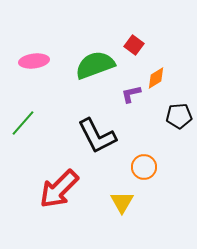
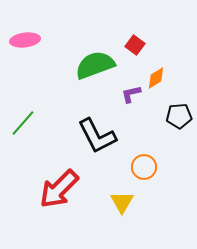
red square: moved 1 px right
pink ellipse: moved 9 px left, 21 px up
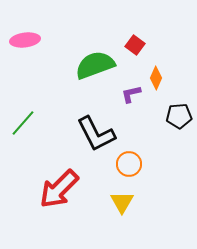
orange diamond: rotated 35 degrees counterclockwise
black L-shape: moved 1 px left, 2 px up
orange circle: moved 15 px left, 3 px up
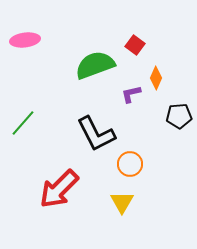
orange circle: moved 1 px right
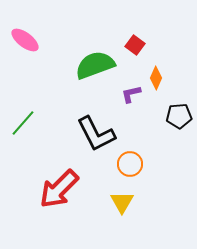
pink ellipse: rotated 44 degrees clockwise
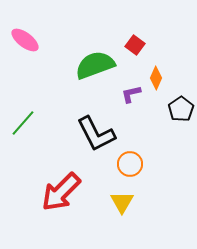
black pentagon: moved 2 px right, 7 px up; rotated 30 degrees counterclockwise
red arrow: moved 2 px right, 3 px down
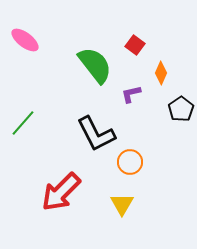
green semicircle: rotated 72 degrees clockwise
orange diamond: moved 5 px right, 5 px up
orange circle: moved 2 px up
yellow triangle: moved 2 px down
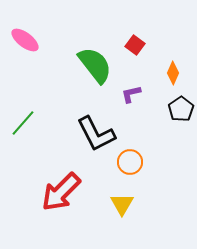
orange diamond: moved 12 px right
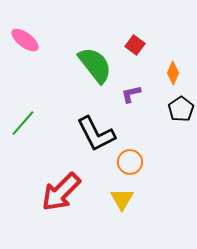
yellow triangle: moved 5 px up
